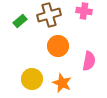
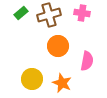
pink cross: moved 2 px left, 2 px down
green rectangle: moved 1 px right, 8 px up
pink semicircle: moved 2 px left
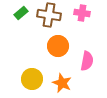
brown cross: rotated 25 degrees clockwise
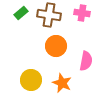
orange circle: moved 2 px left
pink semicircle: moved 1 px left
yellow circle: moved 1 px left, 1 px down
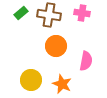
orange star: moved 1 px down
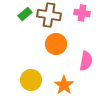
green rectangle: moved 4 px right, 1 px down
orange circle: moved 2 px up
orange star: moved 2 px right, 1 px down; rotated 12 degrees clockwise
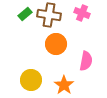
pink cross: rotated 14 degrees clockwise
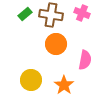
brown cross: moved 2 px right
pink semicircle: moved 1 px left, 1 px up
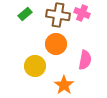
brown cross: moved 7 px right
yellow circle: moved 4 px right, 14 px up
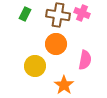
green rectangle: rotated 24 degrees counterclockwise
